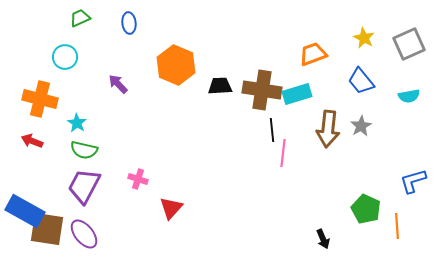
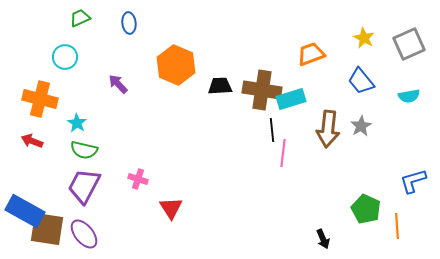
orange trapezoid: moved 2 px left
cyan rectangle: moved 6 px left, 5 px down
red triangle: rotated 15 degrees counterclockwise
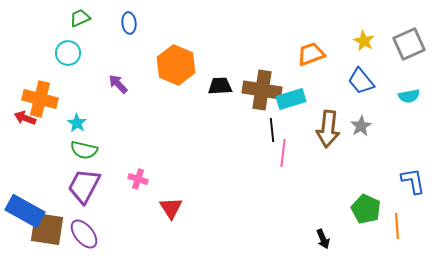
yellow star: moved 3 px down
cyan circle: moved 3 px right, 4 px up
red arrow: moved 7 px left, 23 px up
blue L-shape: rotated 96 degrees clockwise
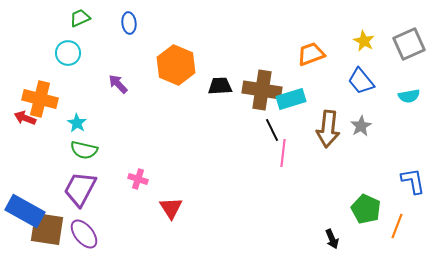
black line: rotated 20 degrees counterclockwise
purple trapezoid: moved 4 px left, 3 px down
orange line: rotated 25 degrees clockwise
black arrow: moved 9 px right
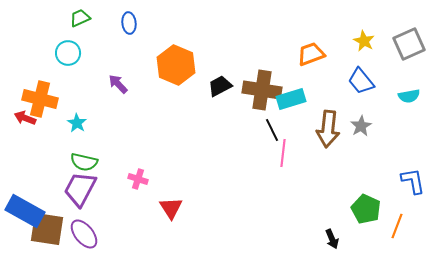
black trapezoid: rotated 25 degrees counterclockwise
green semicircle: moved 12 px down
